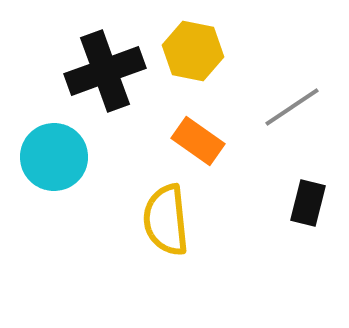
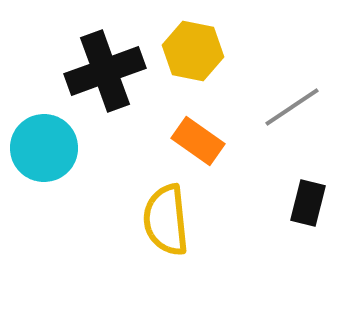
cyan circle: moved 10 px left, 9 px up
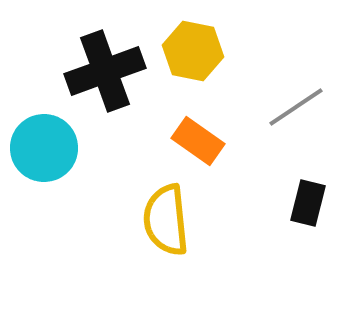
gray line: moved 4 px right
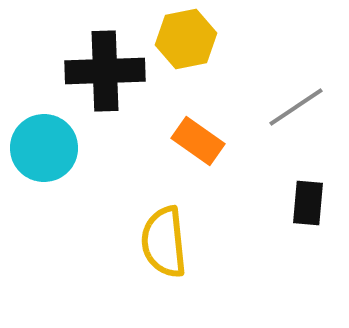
yellow hexagon: moved 7 px left, 12 px up; rotated 22 degrees counterclockwise
black cross: rotated 18 degrees clockwise
black rectangle: rotated 9 degrees counterclockwise
yellow semicircle: moved 2 px left, 22 px down
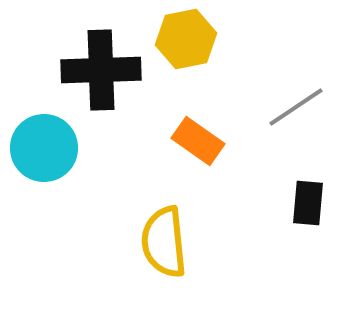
black cross: moved 4 px left, 1 px up
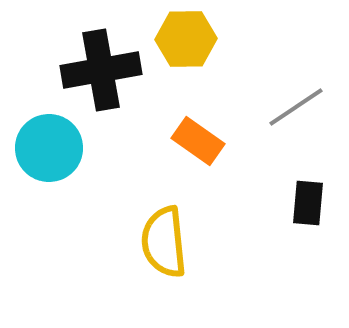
yellow hexagon: rotated 10 degrees clockwise
black cross: rotated 8 degrees counterclockwise
cyan circle: moved 5 px right
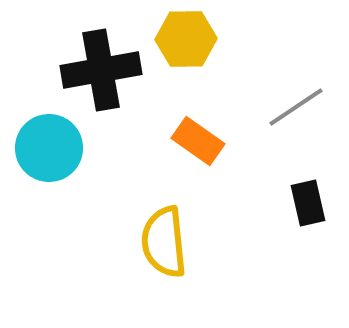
black rectangle: rotated 18 degrees counterclockwise
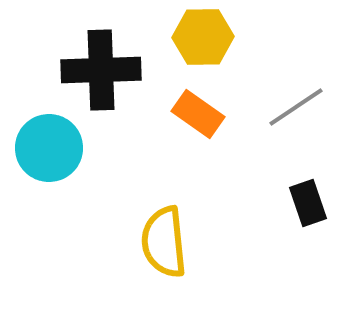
yellow hexagon: moved 17 px right, 2 px up
black cross: rotated 8 degrees clockwise
orange rectangle: moved 27 px up
black rectangle: rotated 6 degrees counterclockwise
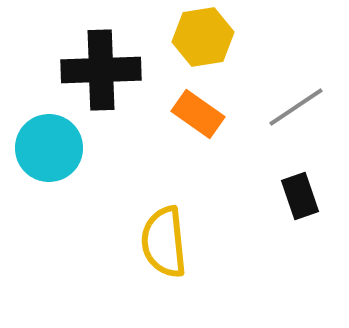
yellow hexagon: rotated 8 degrees counterclockwise
black rectangle: moved 8 px left, 7 px up
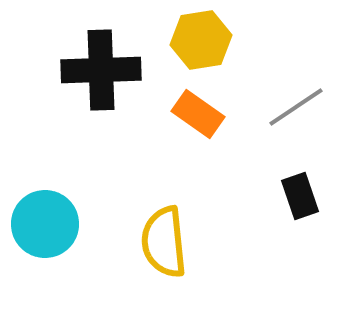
yellow hexagon: moved 2 px left, 3 px down
cyan circle: moved 4 px left, 76 px down
